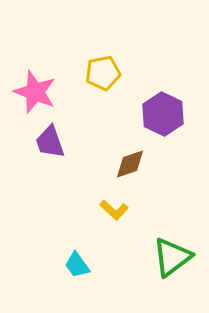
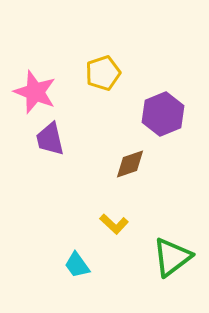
yellow pentagon: rotated 8 degrees counterclockwise
purple hexagon: rotated 12 degrees clockwise
purple trapezoid: moved 3 px up; rotated 6 degrees clockwise
yellow L-shape: moved 14 px down
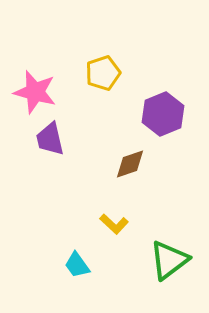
pink star: rotated 6 degrees counterclockwise
green triangle: moved 3 px left, 3 px down
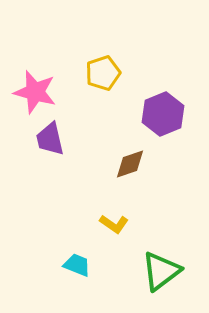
yellow L-shape: rotated 8 degrees counterclockwise
green triangle: moved 8 px left, 11 px down
cyan trapezoid: rotated 148 degrees clockwise
